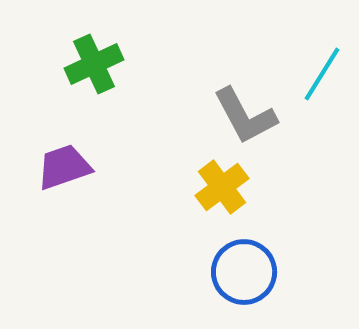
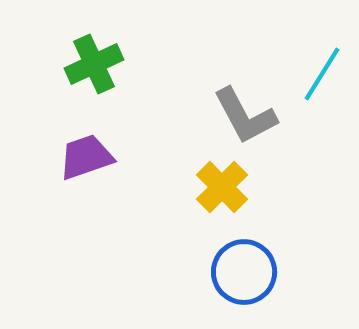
purple trapezoid: moved 22 px right, 10 px up
yellow cross: rotated 8 degrees counterclockwise
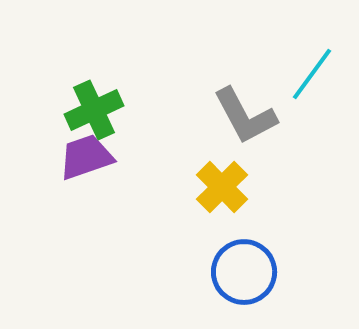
green cross: moved 46 px down
cyan line: moved 10 px left; rotated 4 degrees clockwise
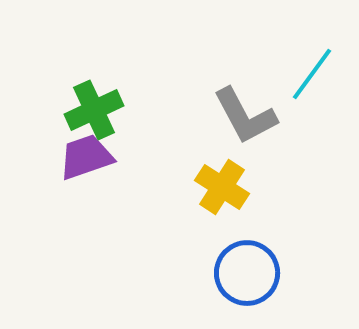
yellow cross: rotated 12 degrees counterclockwise
blue circle: moved 3 px right, 1 px down
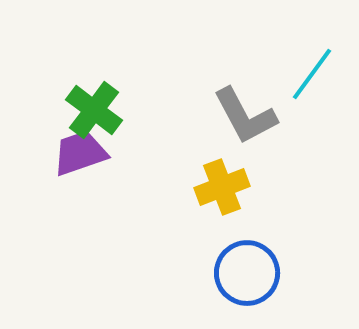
green cross: rotated 28 degrees counterclockwise
purple trapezoid: moved 6 px left, 4 px up
yellow cross: rotated 36 degrees clockwise
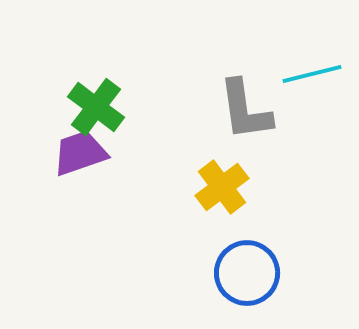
cyan line: rotated 40 degrees clockwise
green cross: moved 2 px right, 3 px up
gray L-shape: moved 6 px up; rotated 20 degrees clockwise
yellow cross: rotated 16 degrees counterclockwise
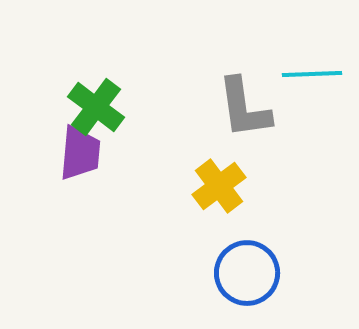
cyan line: rotated 12 degrees clockwise
gray L-shape: moved 1 px left, 2 px up
purple trapezoid: rotated 114 degrees clockwise
yellow cross: moved 3 px left, 1 px up
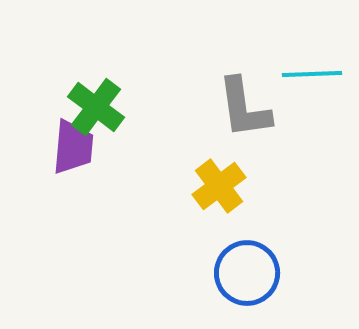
purple trapezoid: moved 7 px left, 6 px up
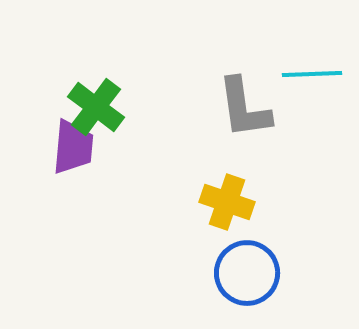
yellow cross: moved 8 px right, 16 px down; rotated 34 degrees counterclockwise
